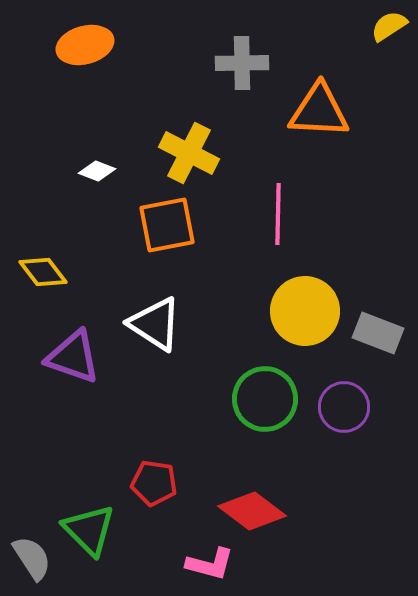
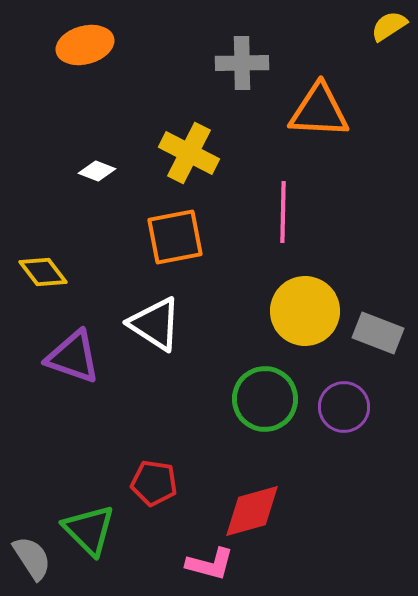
pink line: moved 5 px right, 2 px up
orange square: moved 8 px right, 12 px down
red diamond: rotated 52 degrees counterclockwise
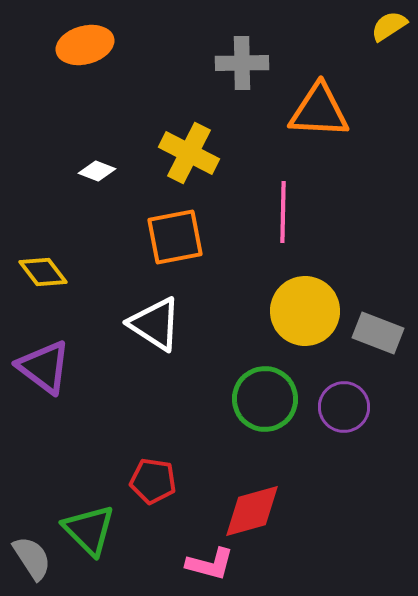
purple triangle: moved 29 px left, 10 px down; rotated 18 degrees clockwise
red pentagon: moved 1 px left, 2 px up
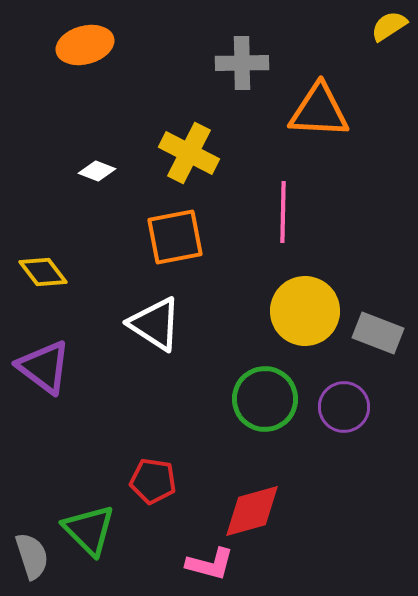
gray semicircle: moved 2 px up; rotated 15 degrees clockwise
